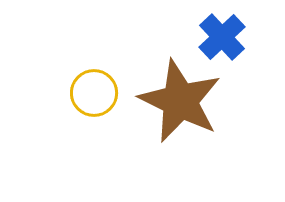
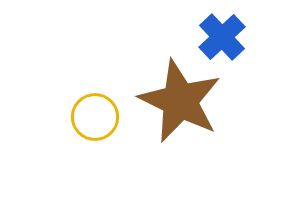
yellow circle: moved 1 px right, 24 px down
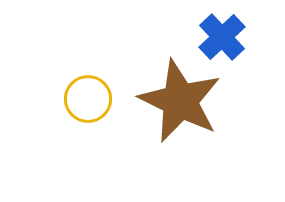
yellow circle: moved 7 px left, 18 px up
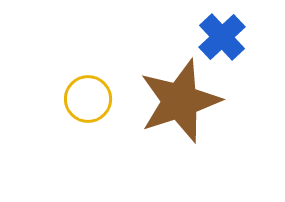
brown star: rotated 28 degrees clockwise
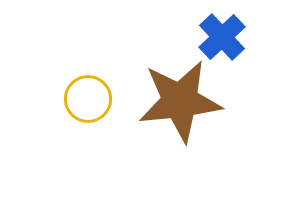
brown star: rotated 12 degrees clockwise
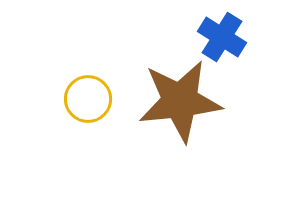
blue cross: rotated 15 degrees counterclockwise
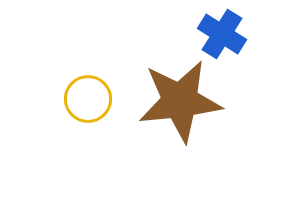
blue cross: moved 3 px up
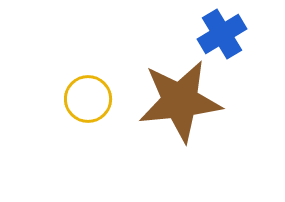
blue cross: rotated 27 degrees clockwise
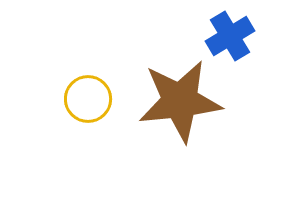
blue cross: moved 8 px right, 2 px down
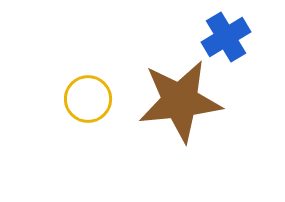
blue cross: moved 4 px left, 1 px down
